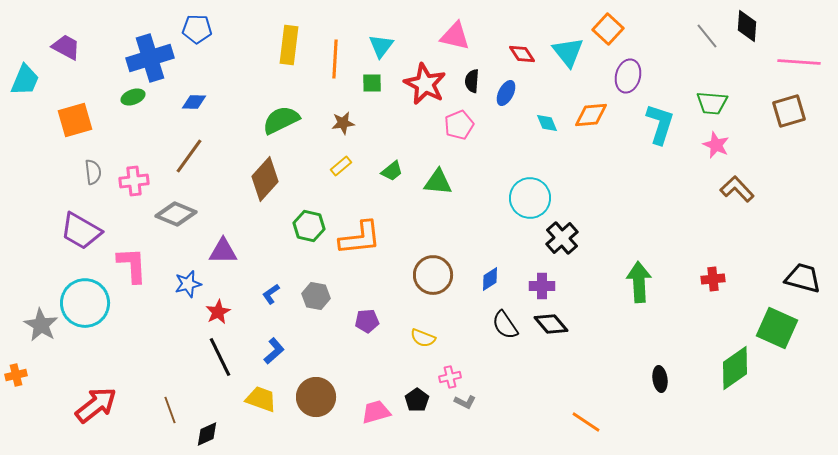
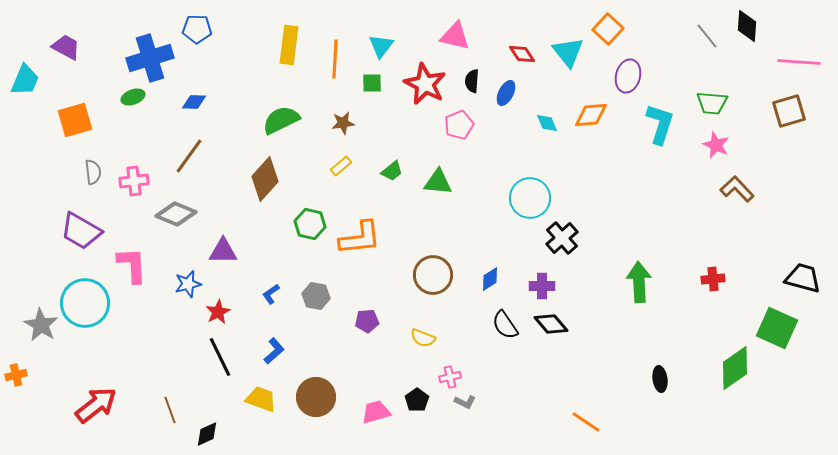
green hexagon at (309, 226): moved 1 px right, 2 px up
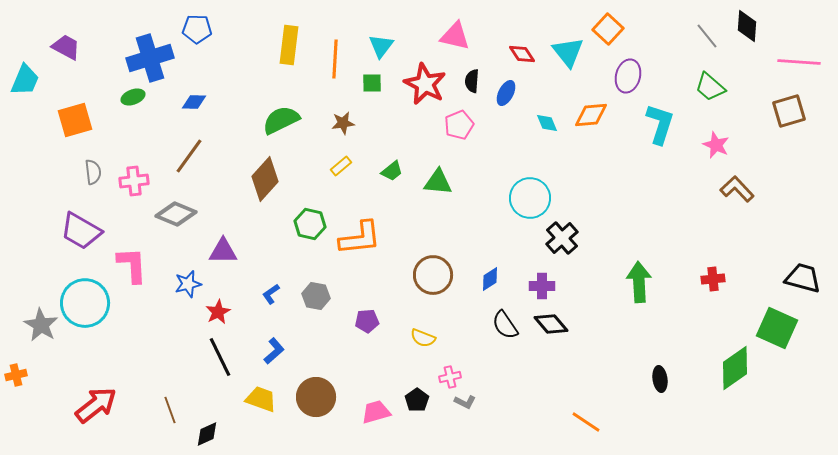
green trapezoid at (712, 103): moved 2 px left, 16 px up; rotated 36 degrees clockwise
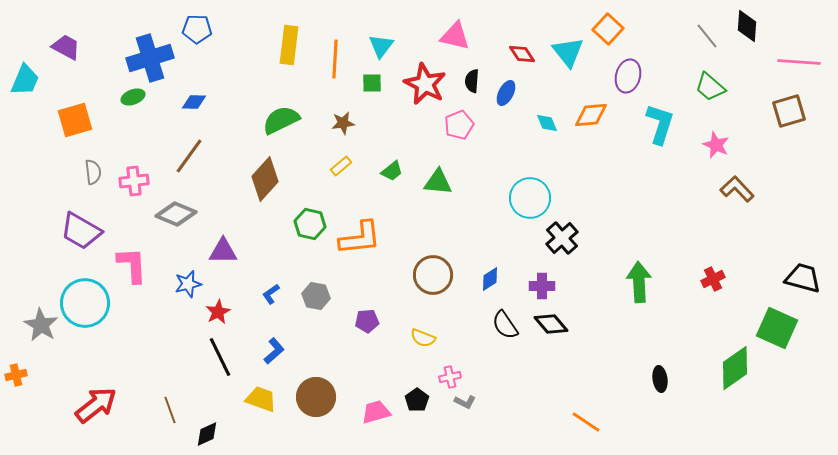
red cross at (713, 279): rotated 20 degrees counterclockwise
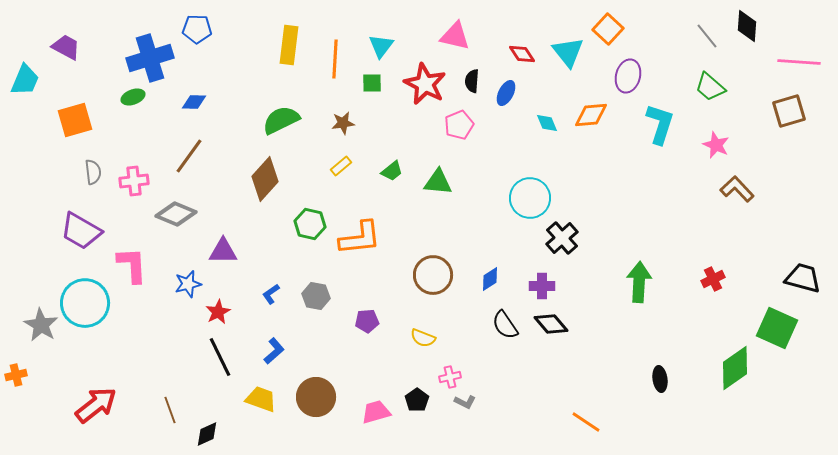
green arrow at (639, 282): rotated 6 degrees clockwise
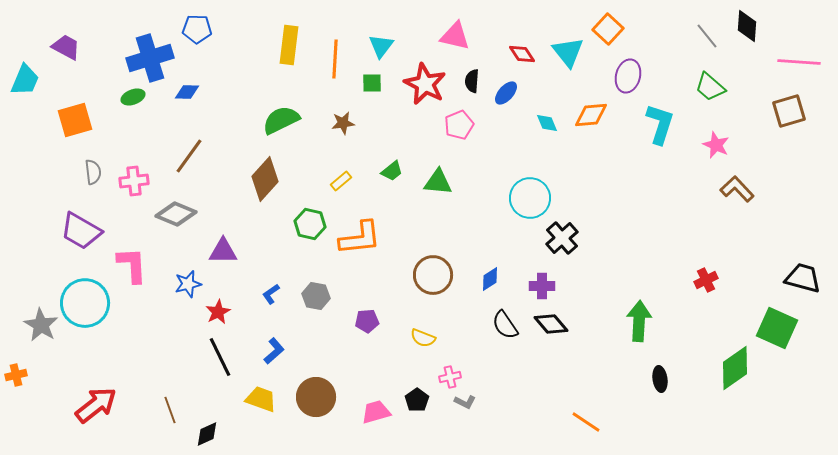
blue ellipse at (506, 93): rotated 15 degrees clockwise
blue diamond at (194, 102): moved 7 px left, 10 px up
yellow rectangle at (341, 166): moved 15 px down
red cross at (713, 279): moved 7 px left, 1 px down
green arrow at (639, 282): moved 39 px down
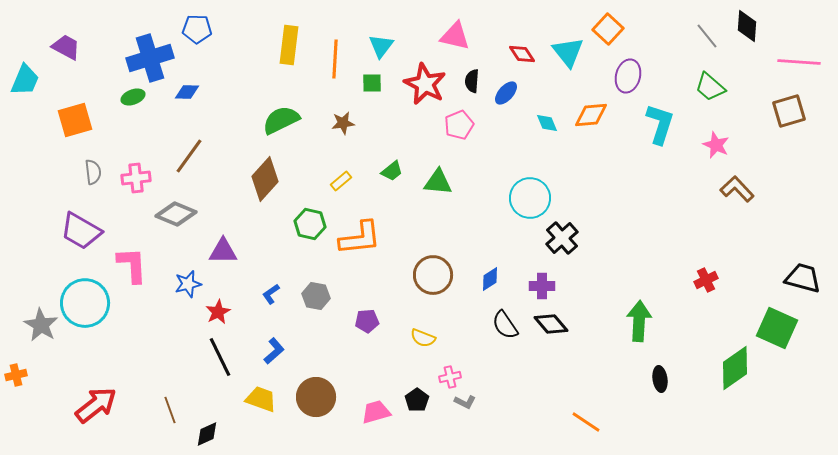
pink cross at (134, 181): moved 2 px right, 3 px up
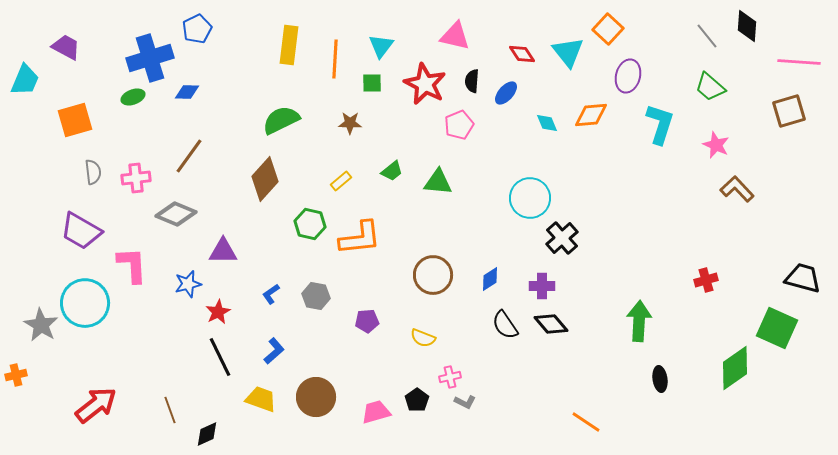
blue pentagon at (197, 29): rotated 28 degrees counterclockwise
brown star at (343, 123): moved 7 px right; rotated 10 degrees clockwise
red cross at (706, 280): rotated 10 degrees clockwise
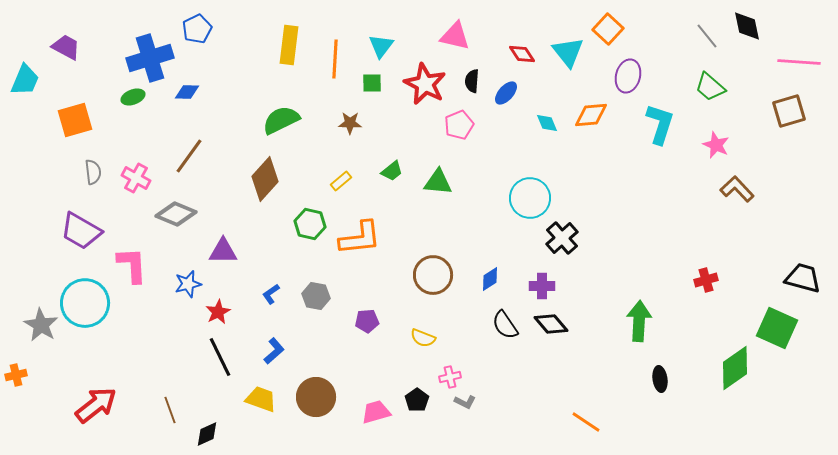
black diamond at (747, 26): rotated 16 degrees counterclockwise
pink cross at (136, 178): rotated 36 degrees clockwise
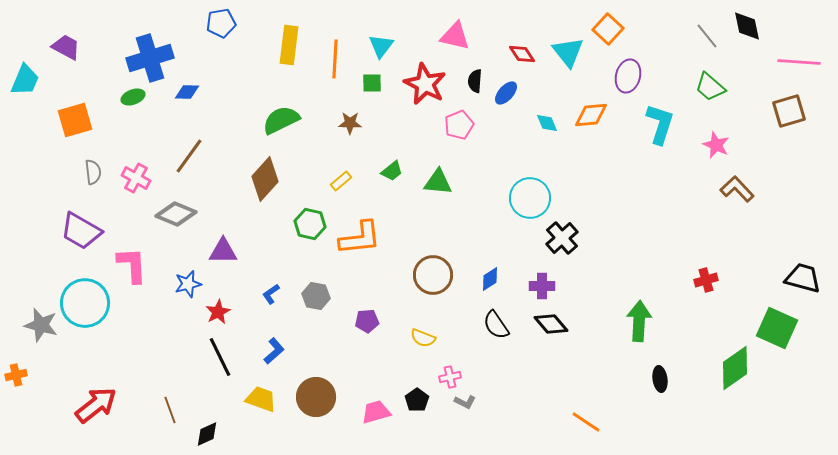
blue pentagon at (197, 29): moved 24 px right, 6 px up; rotated 16 degrees clockwise
black semicircle at (472, 81): moved 3 px right
gray star at (41, 325): rotated 16 degrees counterclockwise
black semicircle at (505, 325): moved 9 px left
